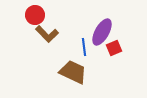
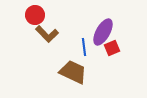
purple ellipse: moved 1 px right
red square: moved 2 px left
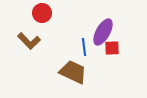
red circle: moved 7 px right, 2 px up
brown L-shape: moved 18 px left, 7 px down
red square: rotated 21 degrees clockwise
